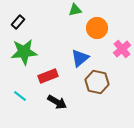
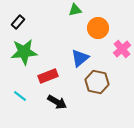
orange circle: moved 1 px right
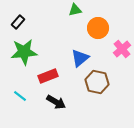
black arrow: moved 1 px left
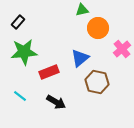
green triangle: moved 7 px right
red rectangle: moved 1 px right, 4 px up
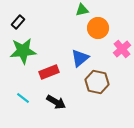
green star: moved 1 px left, 1 px up
cyan line: moved 3 px right, 2 px down
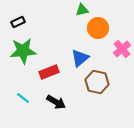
black rectangle: rotated 24 degrees clockwise
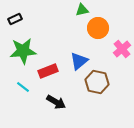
black rectangle: moved 3 px left, 3 px up
blue triangle: moved 1 px left, 3 px down
red rectangle: moved 1 px left, 1 px up
cyan line: moved 11 px up
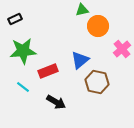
orange circle: moved 2 px up
blue triangle: moved 1 px right, 1 px up
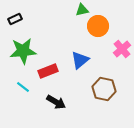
brown hexagon: moved 7 px right, 7 px down
